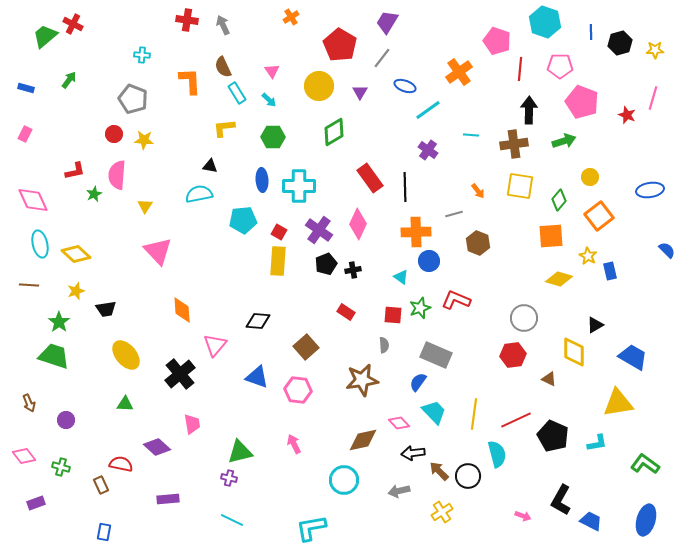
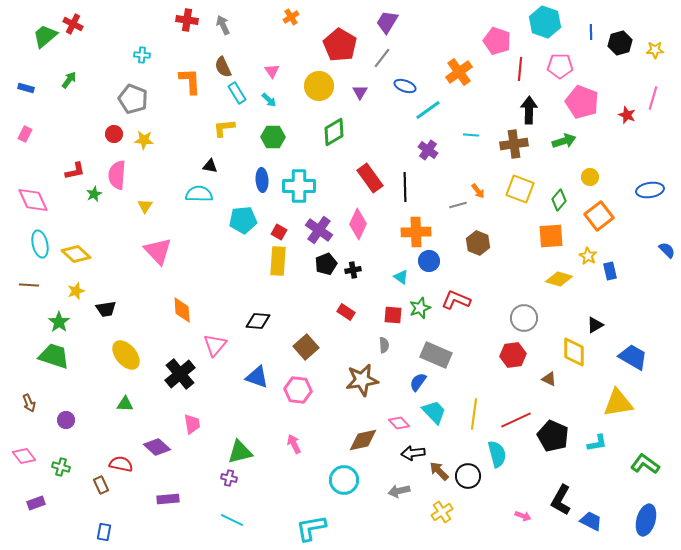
yellow square at (520, 186): moved 3 px down; rotated 12 degrees clockwise
cyan semicircle at (199, 194): rotated 12 degrees clockwise
gray line at (454, 214): moved 4 px right, 9 px up
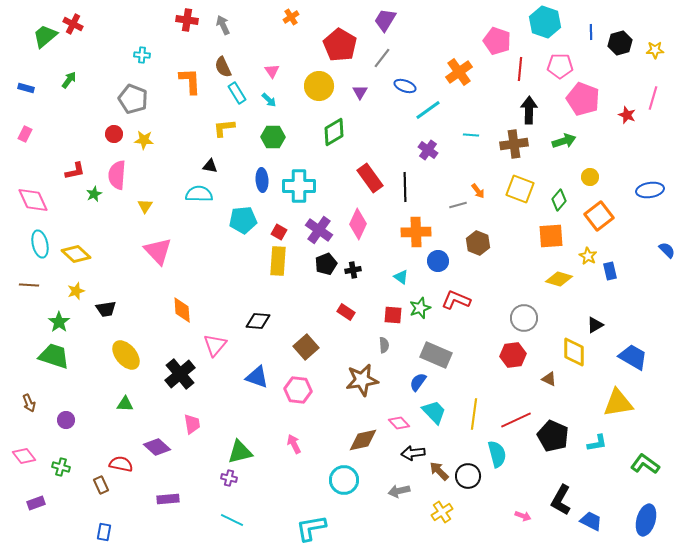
purple trapezoid at (387, 22): moved 2 px left, 2 px up
pink pentagon at (582, 102): moved 1 px right, 3 px up
blue circle at (429, 261): moved 9 px right
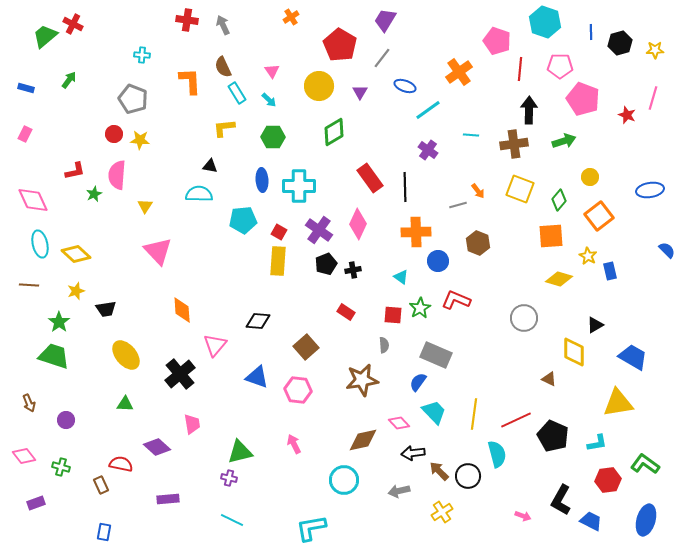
yellow star at (144, 140): moved 4 px left
green star at (420, 308): rotated 10 degrees counterclockwise
red hexagon at (513, 355): moved 95 px right, 125 px down
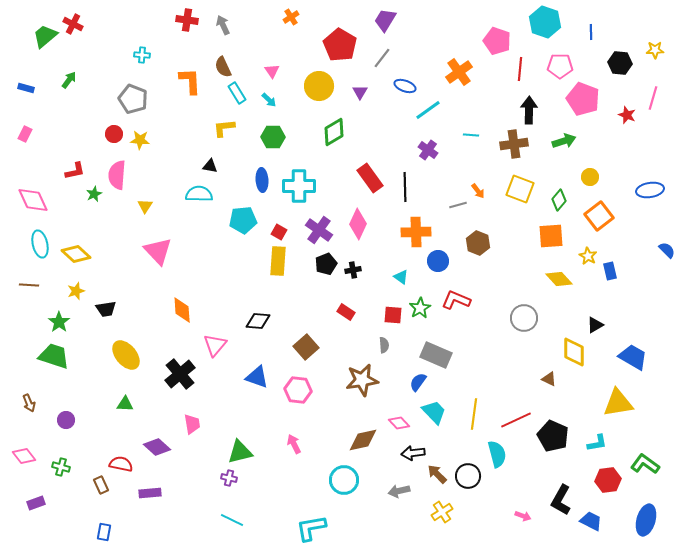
black hexagon at (620, 43): moved 20 px down; rotated 20 degrees clockwise
yellow diamond at (559, 279): rotated 32 degrees clockwise
brown arrow at (439, 471): moved 2 px left, 3 px down
purple rectangle at (168, 499): moved 18 px left, 6 px up
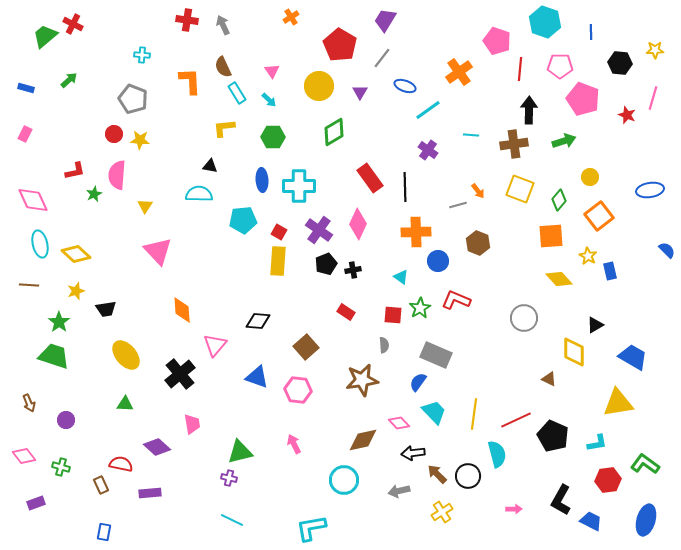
green arrow at (69, 80): rotated 12 degrees clockwise
pink arrow at (523, 516): moved 9 px left, 7 px up; rotated 21 degrees counterclockwise
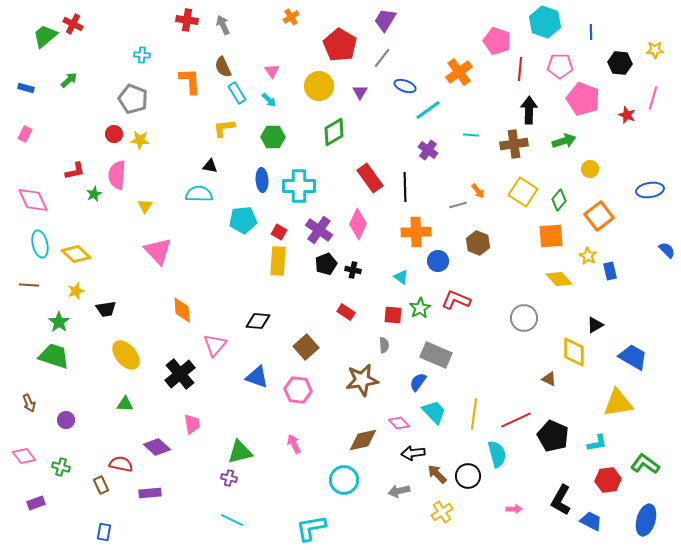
yellow circle at (590, 177): moved 8 px up
yellow square at (520, 189): moved 3 px right, 3 px down; rotated 12 degrees clockwise
black cross at (353, 270): rotated 21 degrees clockwise
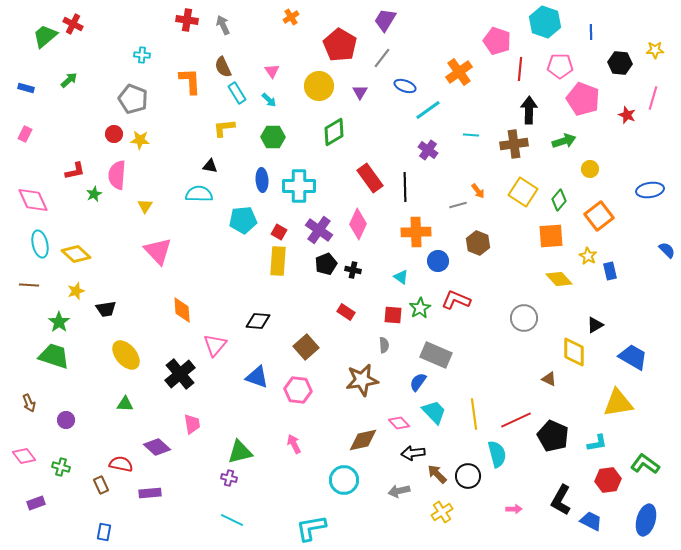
yellow line at (474, 414): rotated 16 degrees counterclockwise
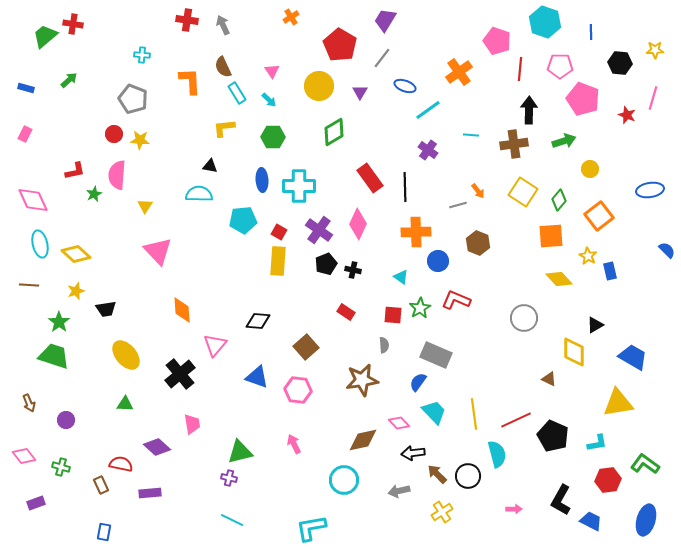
red cross at (73, 24): rotated 18 degrees counterclockwise
